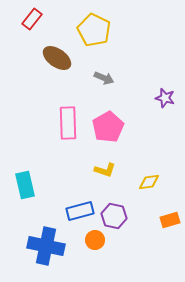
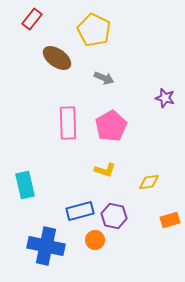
pink pentagon: moved 3 px right, 1 px up
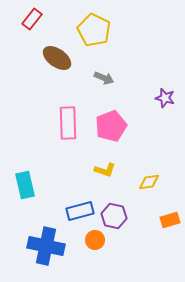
pink pentagon: rotated 8 degrees clockwise
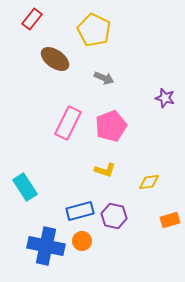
brown ellipse: moved 2 px left, 1 px down
pink rectangle: rotated 28 degrees clockwise
cyan rectangle: moved 2 px down; rotated 20 degrees counterclockwise
orange circle: moved 13 px left, 1 px down
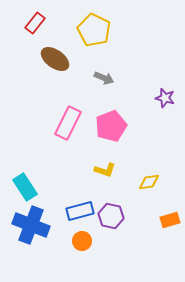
red rectangle: moved 3 px right, 4 px down
purple hexagon: moved 3 px left
blue cross: moved 15 px left, 21 px up; rotated 9 degrees clockwise
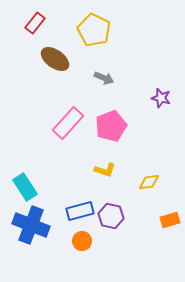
purple star: moved 4 px left
pink rectangle: rotated 16 degrees clockwise
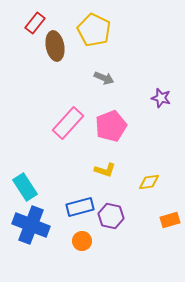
brown ellipse: moved 13 px up; rotated 44 degrees clockwise
blue rectangle: moved 4 px up
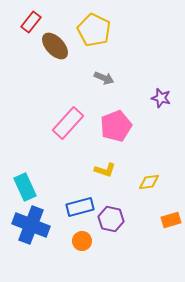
red rectangle: moved 4 px left, 1 px up
brown ellipse: rotated 32 degrees counterclockwise
pink pentagon: moved 5 px right
cyan rectangle: rotated 8 degrees clockwise
purple hexagon: moved 3 px down
orange rectangle: moved 1 px right
